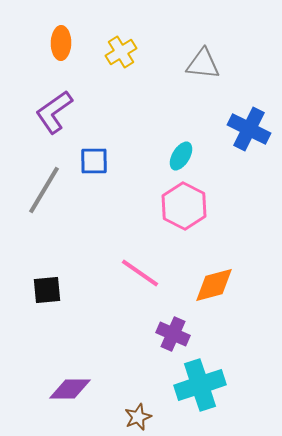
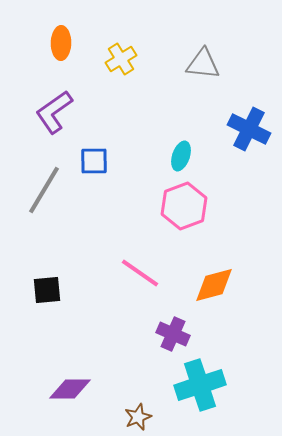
yellow cross: moved 7 px down
cyan ellipse: rotated 12 degrees counterclockwise
pink hexagon: rotated 12 degrees clockwise
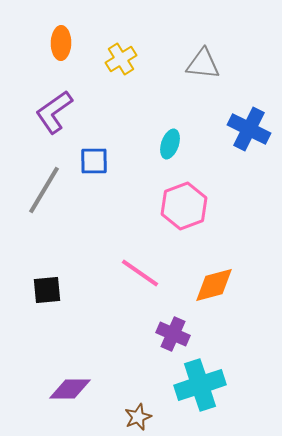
cyan ellipse: moved 11 px left, 12 px up
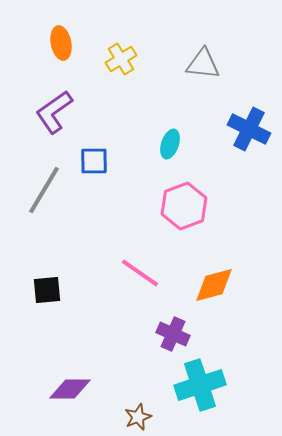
orange ellipse: rotated 12 degrees counterclockwise
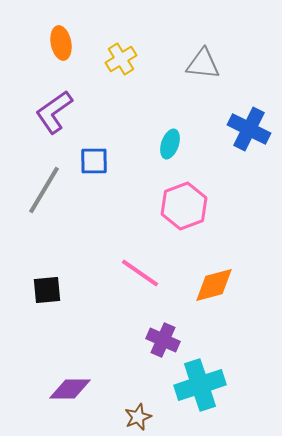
purple cross: moved 10 px left, 6 px down
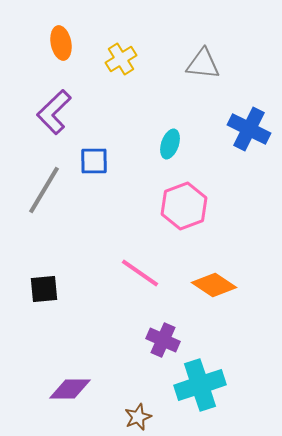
purple L-shape: rotated 9 degrees counterclockwise
orange diamond: rotated 48 degrees clockwise
black square: moved 3 px left, 1 px up
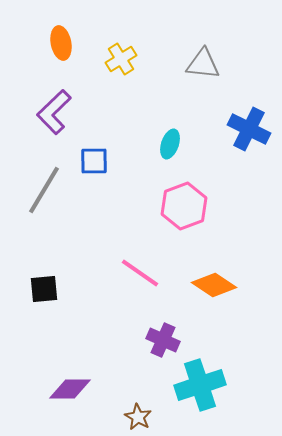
brown star: rotated 20 degrees counterclockwise
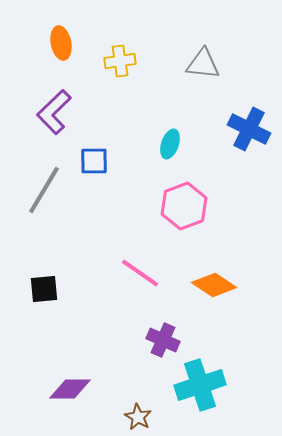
yellow cross: moved 1 px left, 2 px down; rotated 24 degrees clockwise
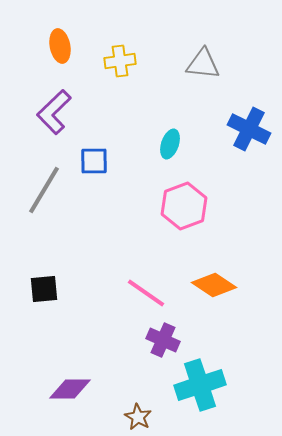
orange ellipse: moved 1 px left, 3 px down
pink line: moved 6 px right, 20 px down
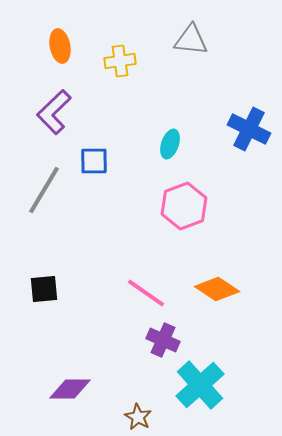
gray triangle: moved 12 px left, 24 px up
orange diamond: moved 3 px right, 4 px down
cyan cross: rotated 24 degrees counterclockwise
